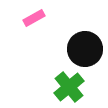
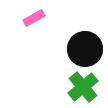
green cross: moved 14 px right
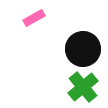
black circle: moved 2 px left
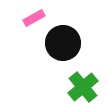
black circle: moved 20 px left, 6 px up
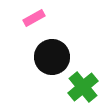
black circle: moved 11 px left, 14 px down
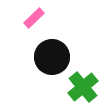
pink rectangle: rotated 15 degrees counterclockwise
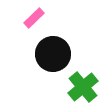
black circle: moved 1 px right, 3 px up
